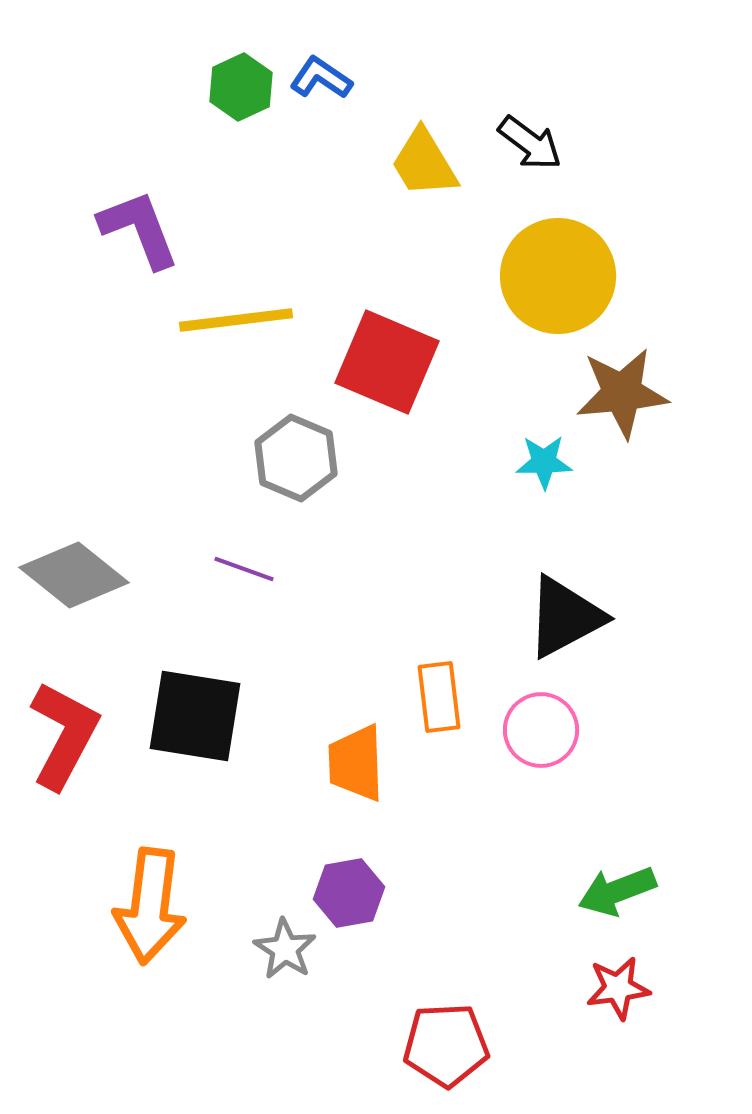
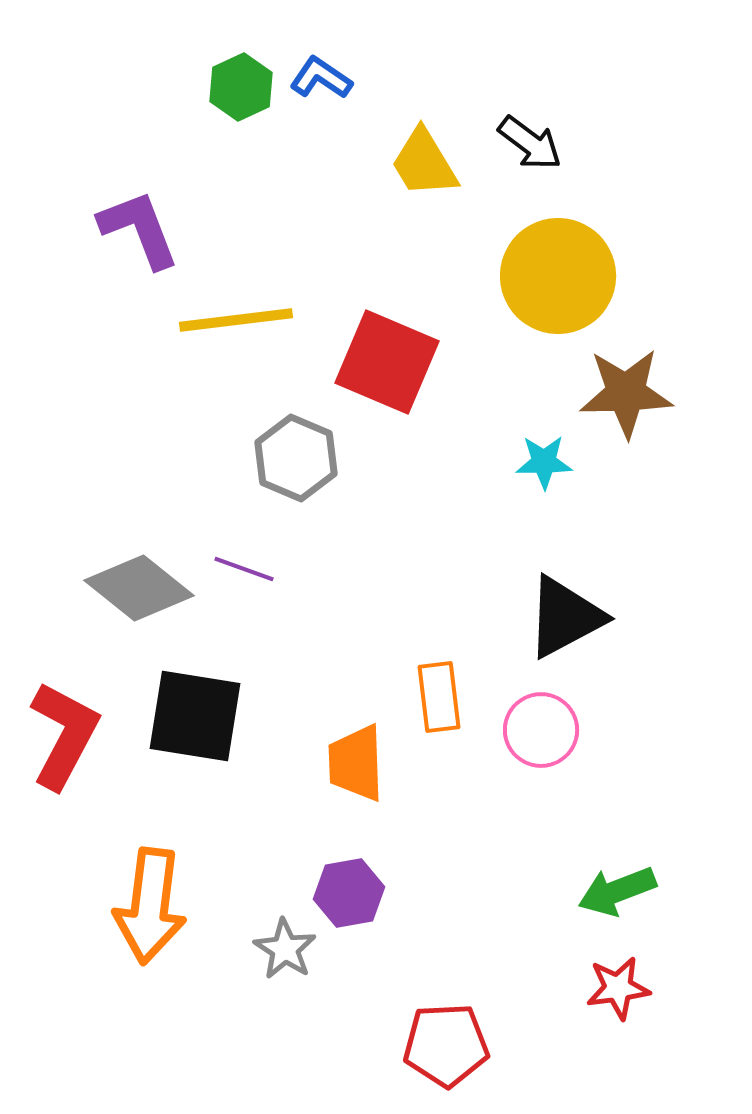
brown star: moved 4 px right; rotated 4 degrees clockwise
gray diamond: moved 65 px right, 13 px down
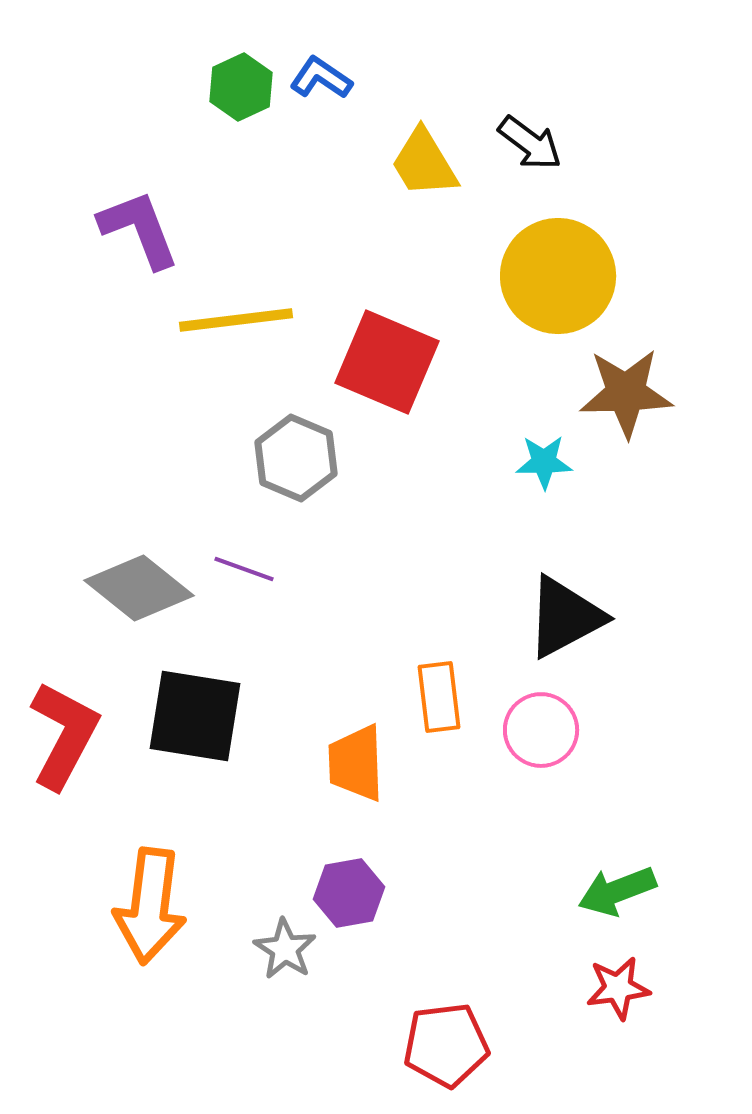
red pentagon: rotated 4 degrees counterclockwise
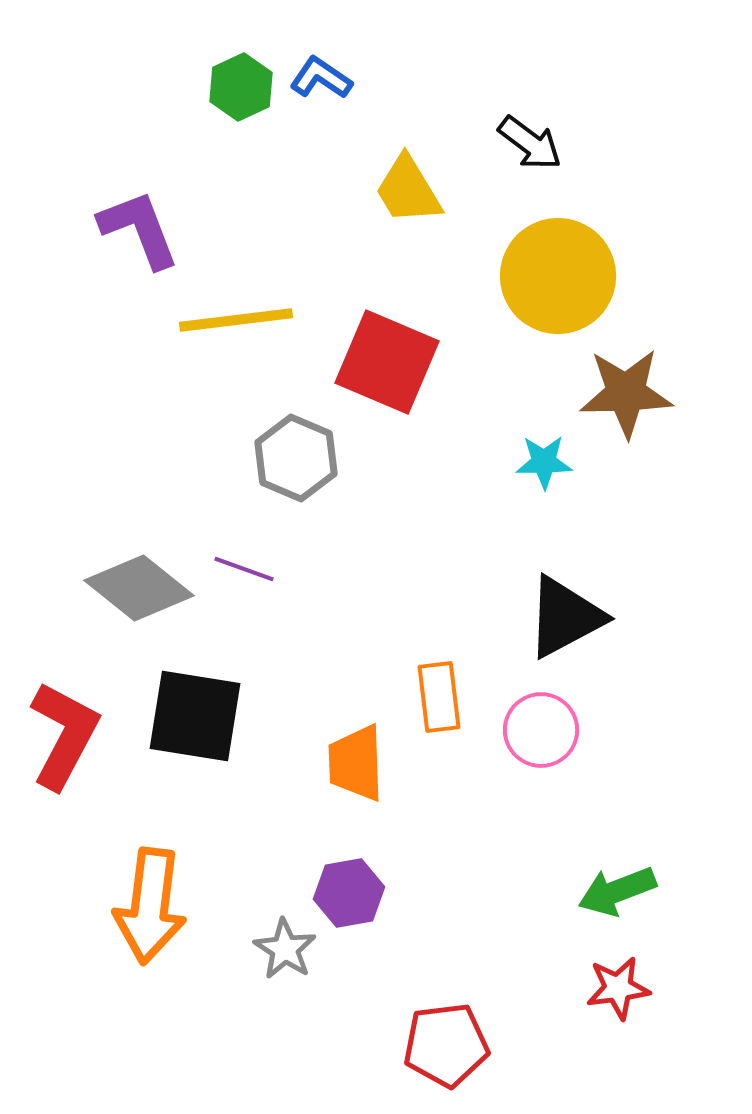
yellow trapezoid: moved 16 px left, 27 px down
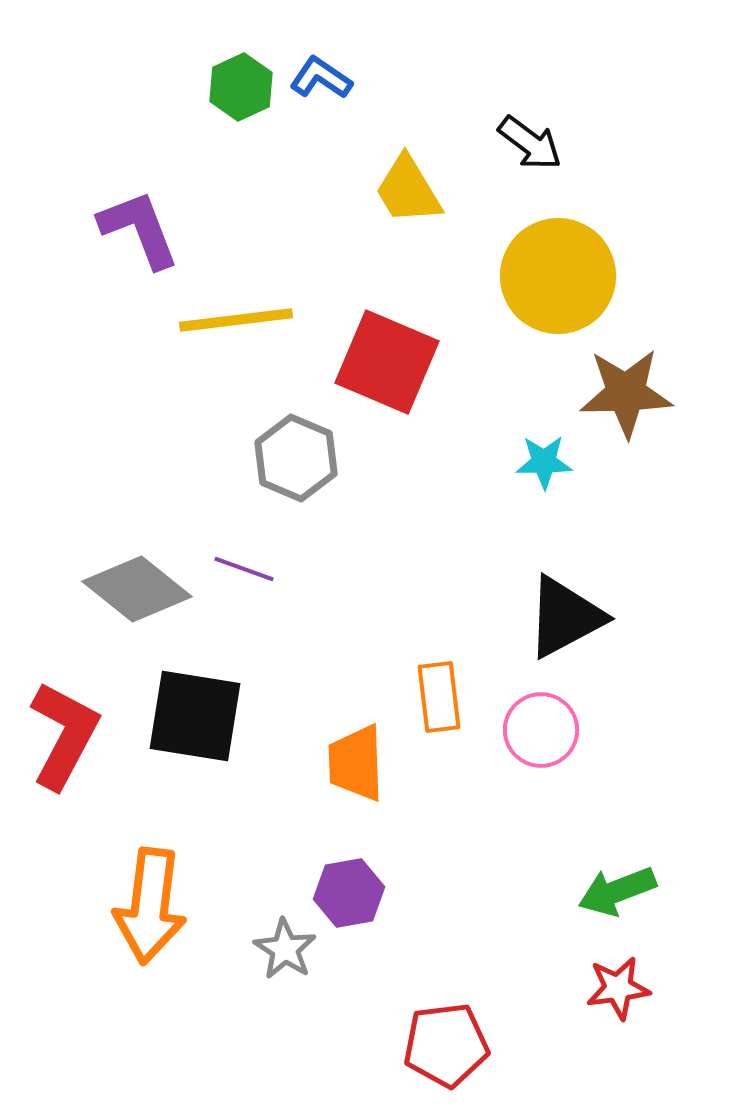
gray diamond: moved 2 px left, 1 px down
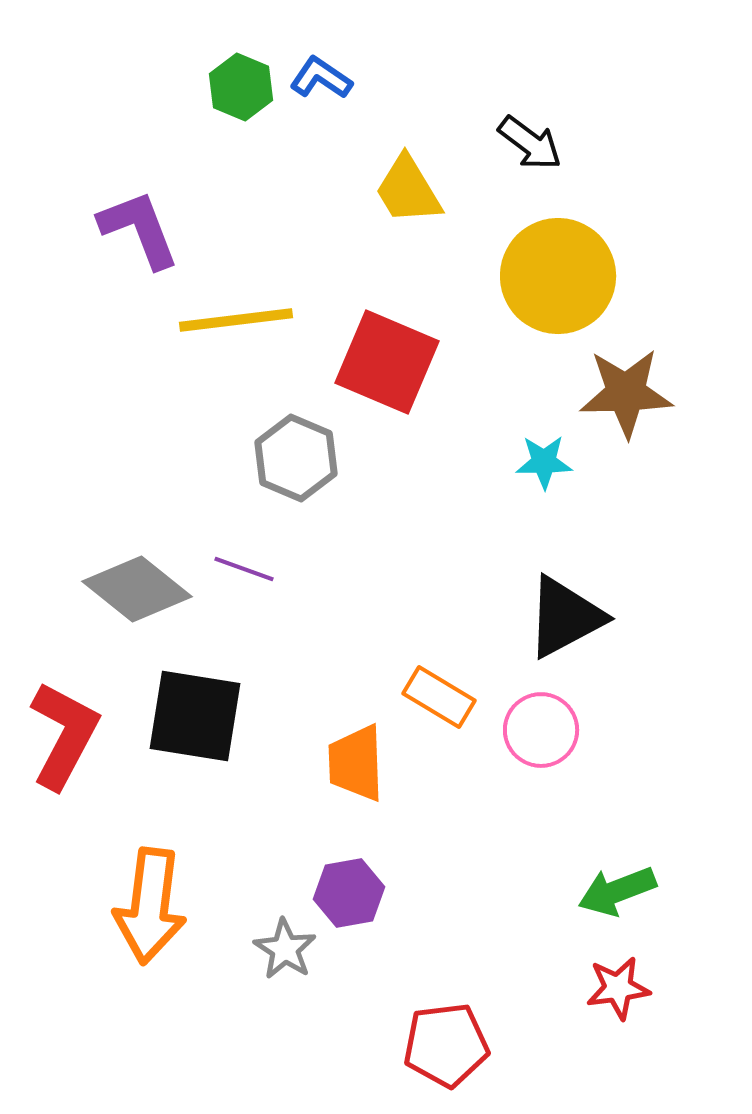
green hexagon: rotated 12 degrees counterclockwise
orange rectangle: rotated 52 degrees counterclockwise
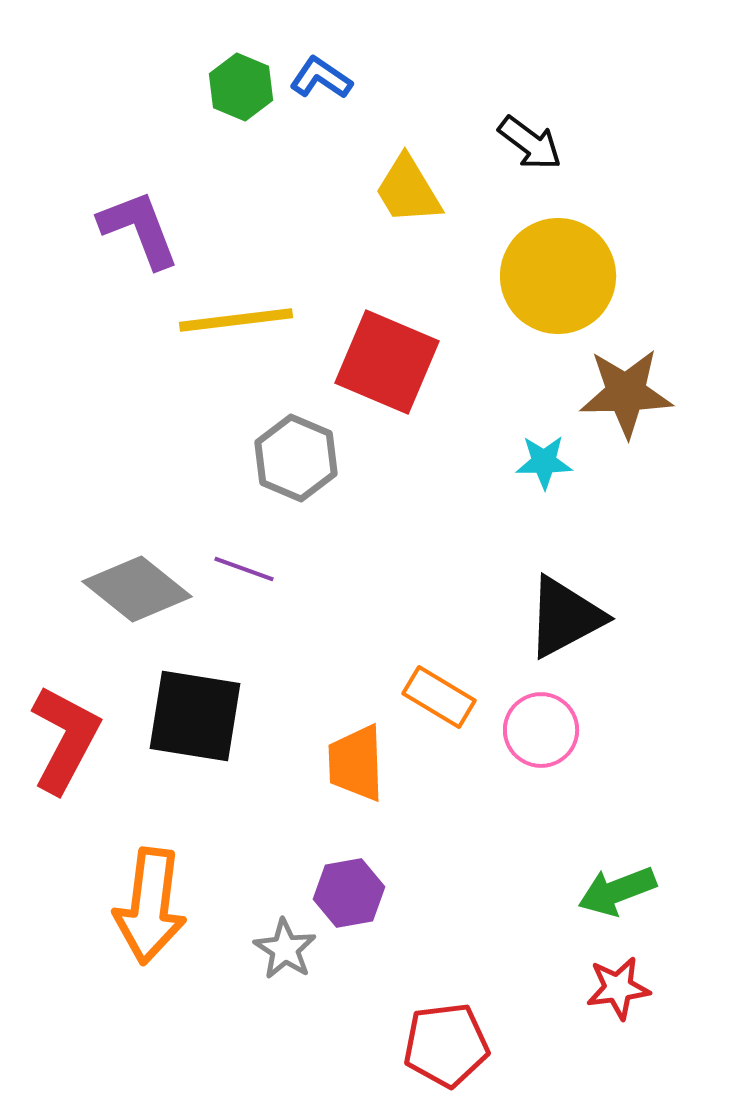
red L-shape: moved 1 px right, 4 px down
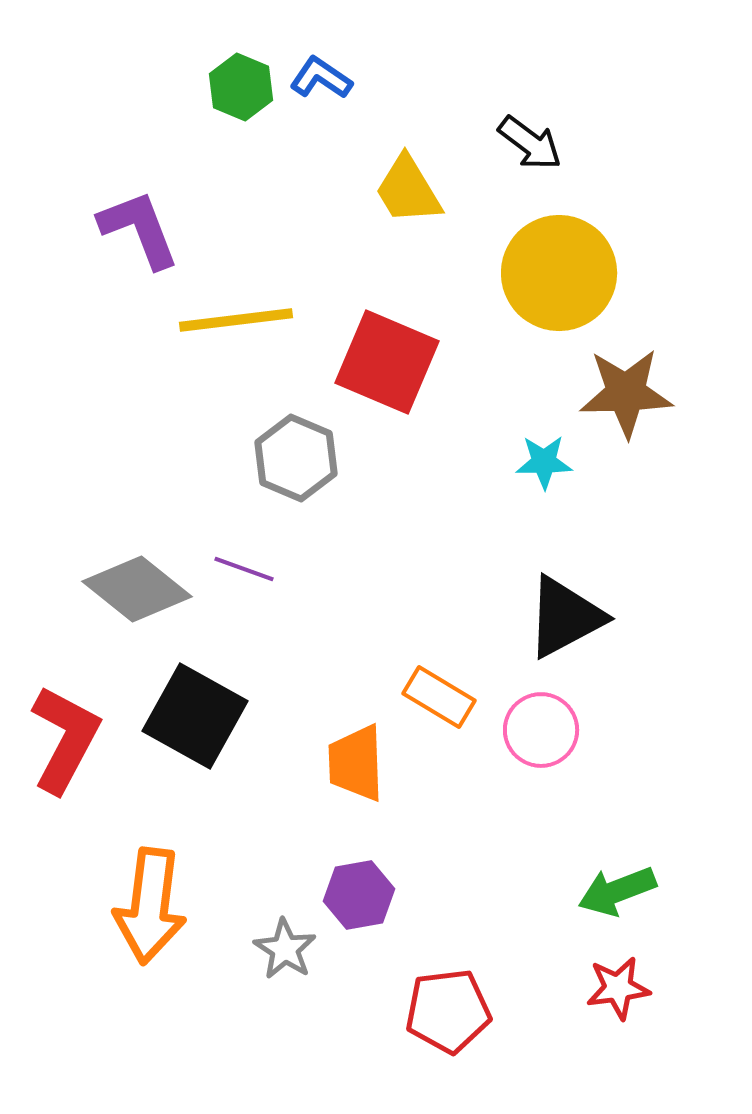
yellow circle: moved 1 px right, 3 px up
black square: rotated 20 degrees clockwise
purple hexagon: moved 10 px right, 2 px down
red pentagon: moved 2 px right, 34 px up
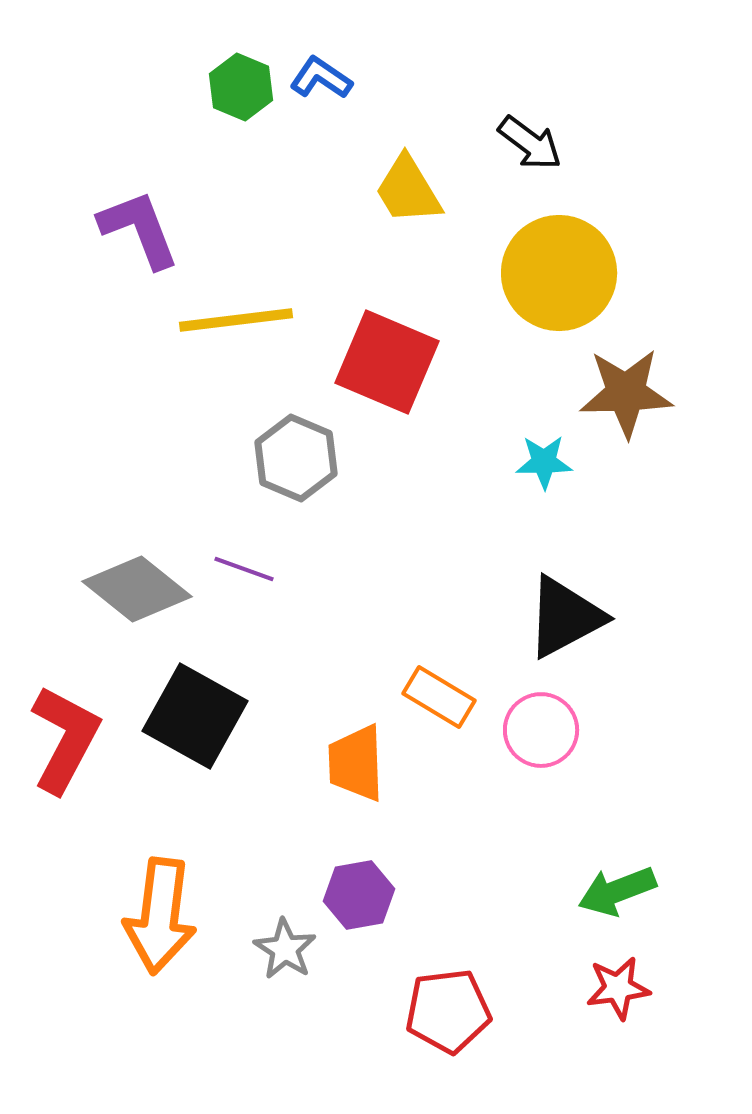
orange arrow: moved 10 px right, 10 px down
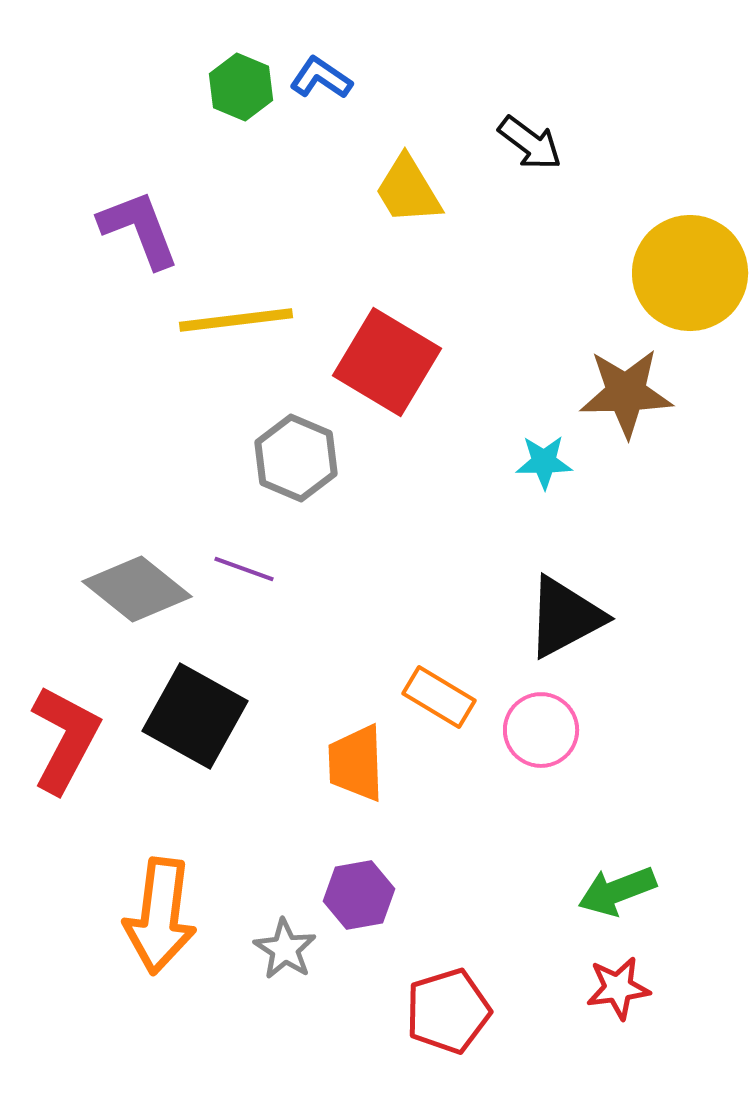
yellow circle: moved 131 px right
red square: rotated 8 degrees clockwise
red pentagon: rotated 10 degrees counterclockwise
